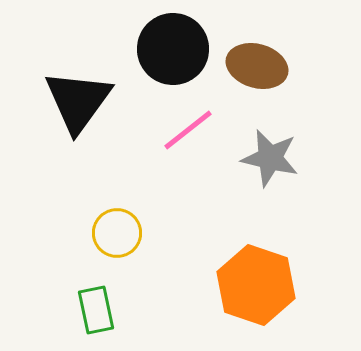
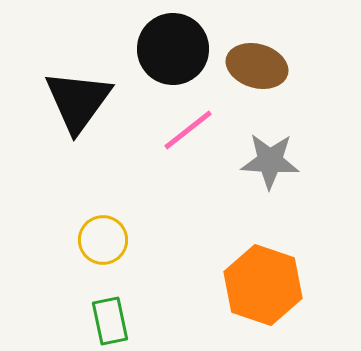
gray star: moved 3 px down; rotated 10 degrees counterclockwise
yellow circle: moved 14 px left, 7 px down
orange hexagon: moved 7 px right
green rectangle: moved 14 px right, 11 px down
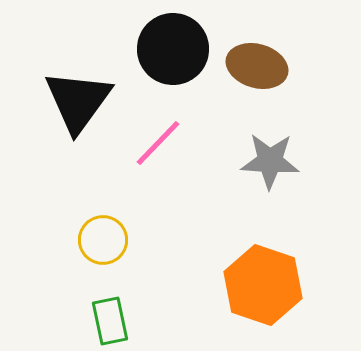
pink line: moved 30 px left, 13 px down; rotated 8 degrees counterclockwise
